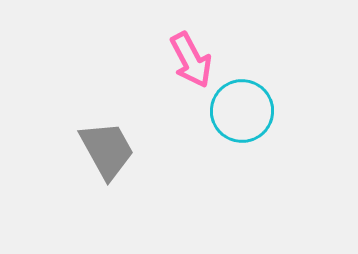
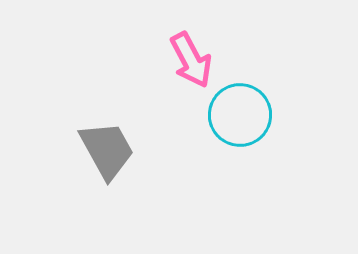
cyan circle: moved 2 px left, 4 px down
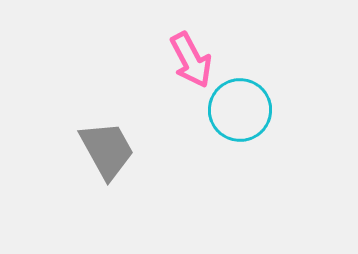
cyan circle: moved 5 px up
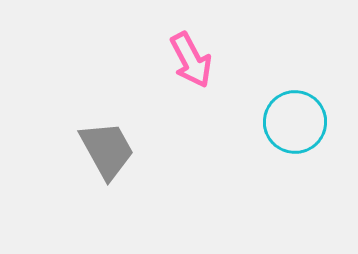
cyan circle: moved 55 px right, 12 px down
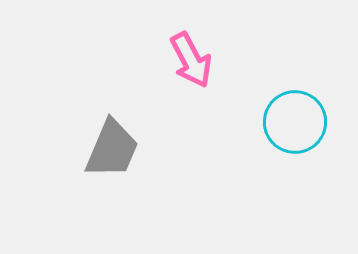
gray trapezoid: moved 5 px right, 1 px up; rotated 52 degrees clockwise
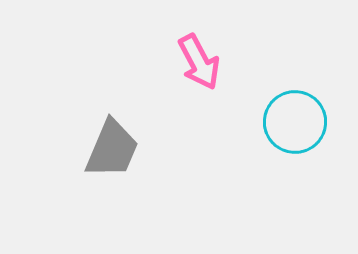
pink arrow: moved 8 px right, 2 px down
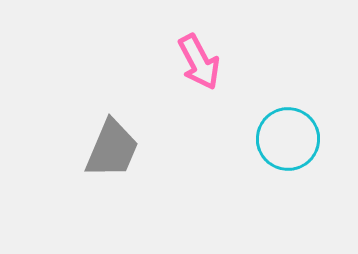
cyan circle: moved 7 px left, 17 px down
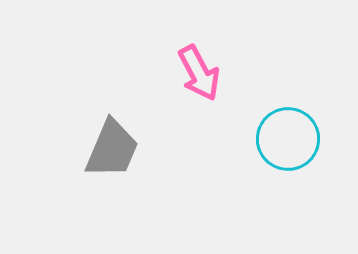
pink arrow: moved 11 px down
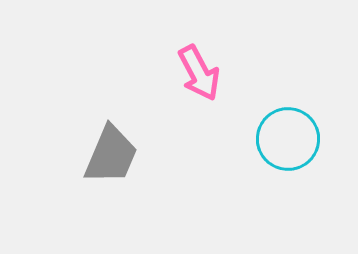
gray trapezoid: moved 1 px left, 6 px down
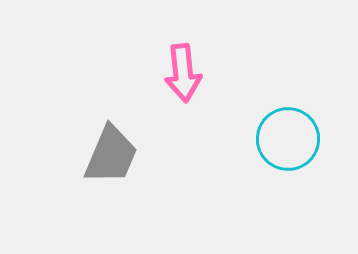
pink arrow: moved 16 px left; rotated 22 degrees clockwise
